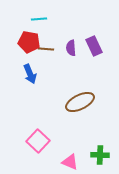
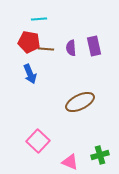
purple rectangle: rotated 12 degrees clockwise
green cross: rotated 18 degrees counterclockwise
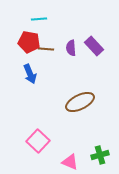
purple rectangle: rotated 30 degrees counterclockwise
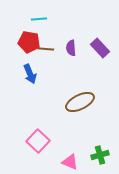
purple rectangle: moved 6 px right, 2 px down
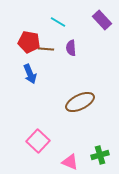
cyan line: moved 19 px right, 3 px down; rotated 35 degrees clockwise
purple rectangle: moved 2 px right, 28 px up
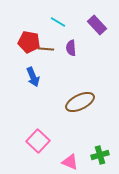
purple rectangle: moved 5 px left, 5 px down
blue arrow: moved 3 px right, 3 px down
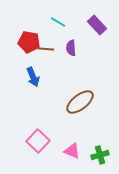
brown ellipse: rotated 12 degrees counterclockwise
pink triangle: moved 2 px right, 11 px up
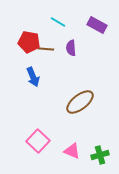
purple rectangle: rotated 18 degrees counterclockwise
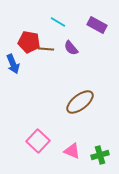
purple semicircle: rotated 35 degrees counterclockwise
blue arrow: moved 20 px left, 13 px up
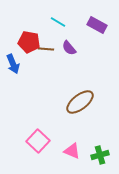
purple semicircle: moved 2 px left
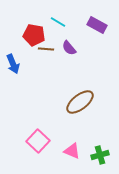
red pentagon: moved 5 px right, 7 px up
